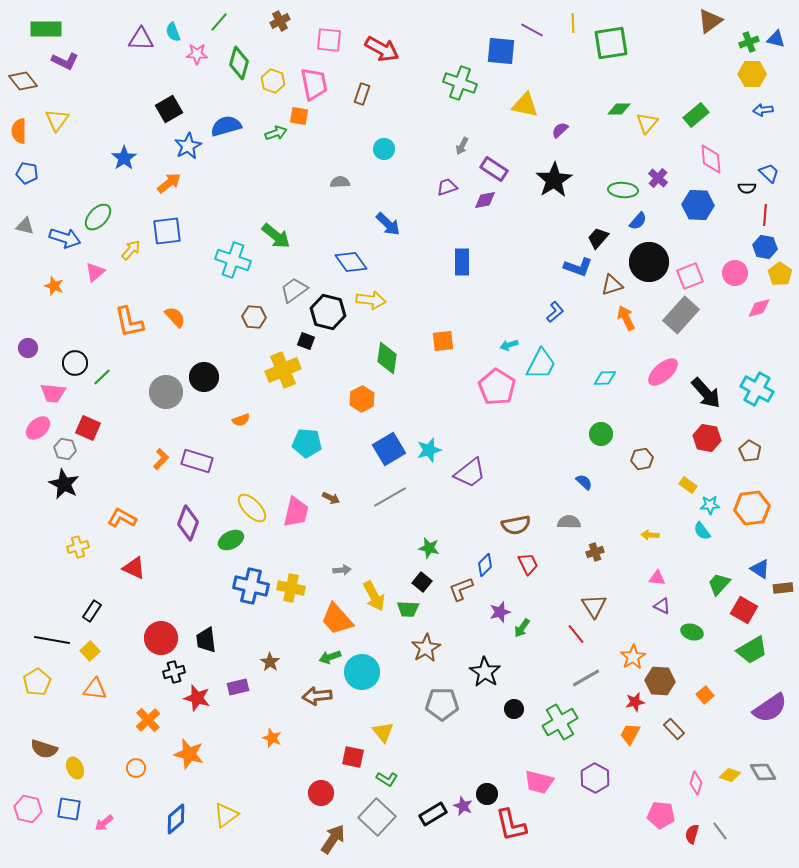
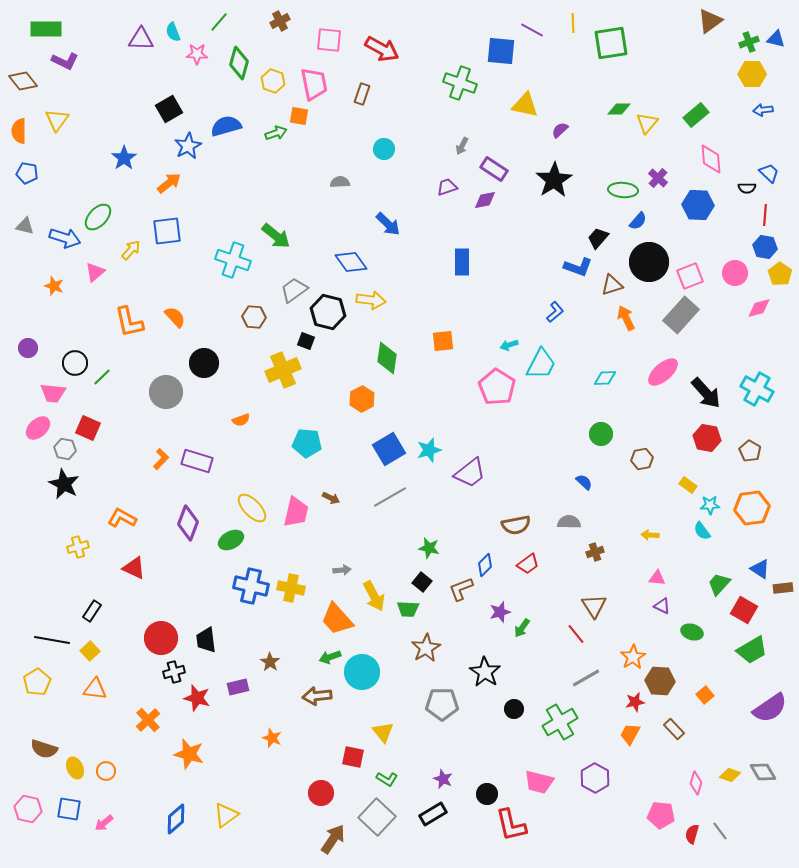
black circle at (204, 377): moved 14 px up
red trapezoid at (528, 564): rotated 80 degrees clockwise
orange circle at (136, 768): moved 30 px left, 3 px down
purple star at (463, 806): moved 20 px left, 27 px up
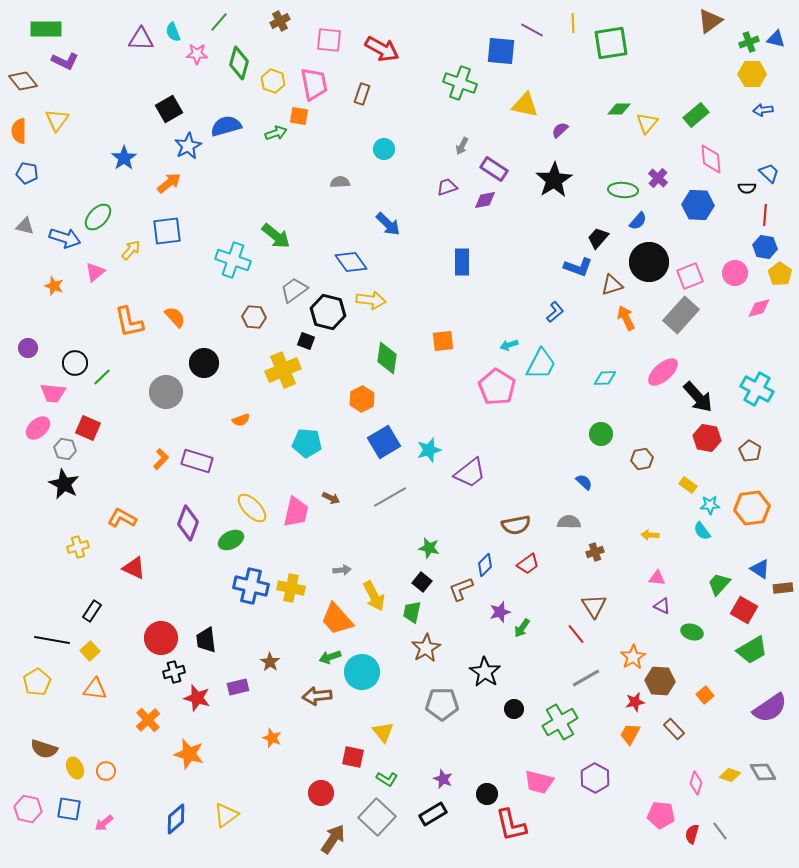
black arrow at (706, 393): moved 8 px left, 4 px down
blue square at (389, 449): moved 5 px left, 7 px up
green trapezoid at (408, 609): moved 4 px right, 3 px down; rotated 100 degrees clockwise
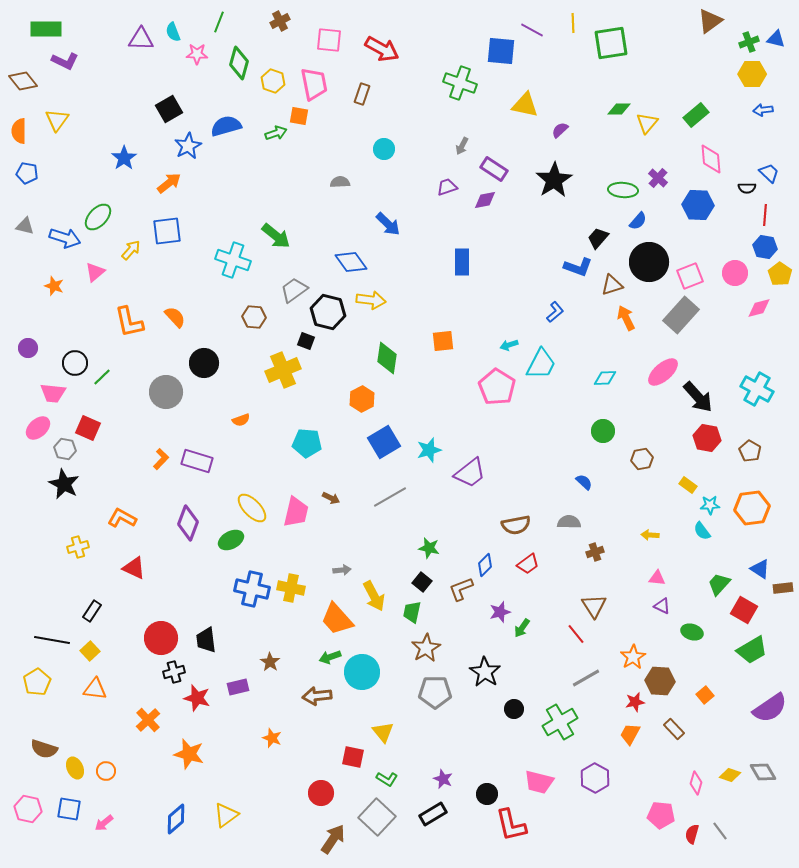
green line at (219, 22): rotated 20 degrees counterclockwise
green circle at (601, 434): moved 2 px right, 3 px up
blue cross at (251, 586): moved 1 px right, 3 px down
gray pentagon at (442, 704): moved 7 px left, 12 px up
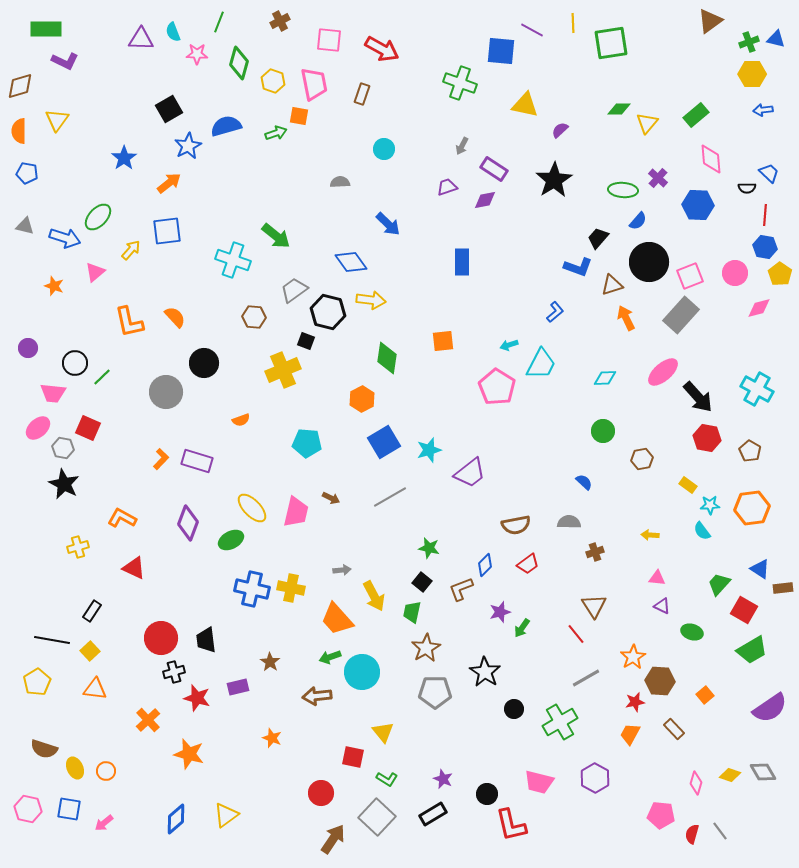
brown diamond at (23, 81): moved 3 px left, 5 px down; rotated 68 degrees counterclockwise
gray hexagon at (65, 449): moved 2 px left, 1 px up
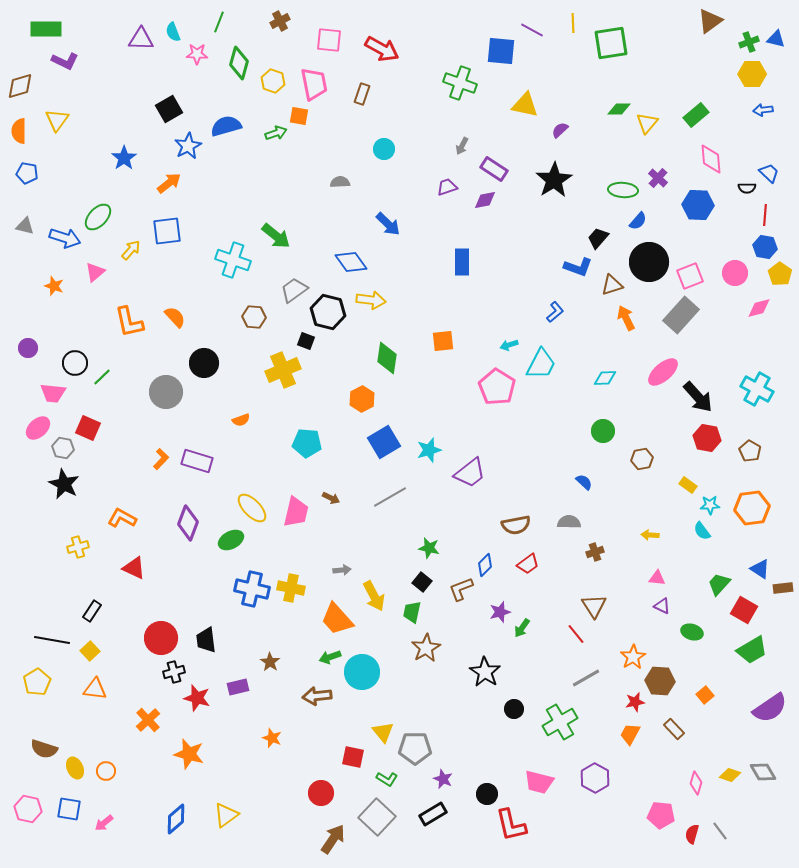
gray pentagon at (435, 692): moved 20 px left, 56 px down
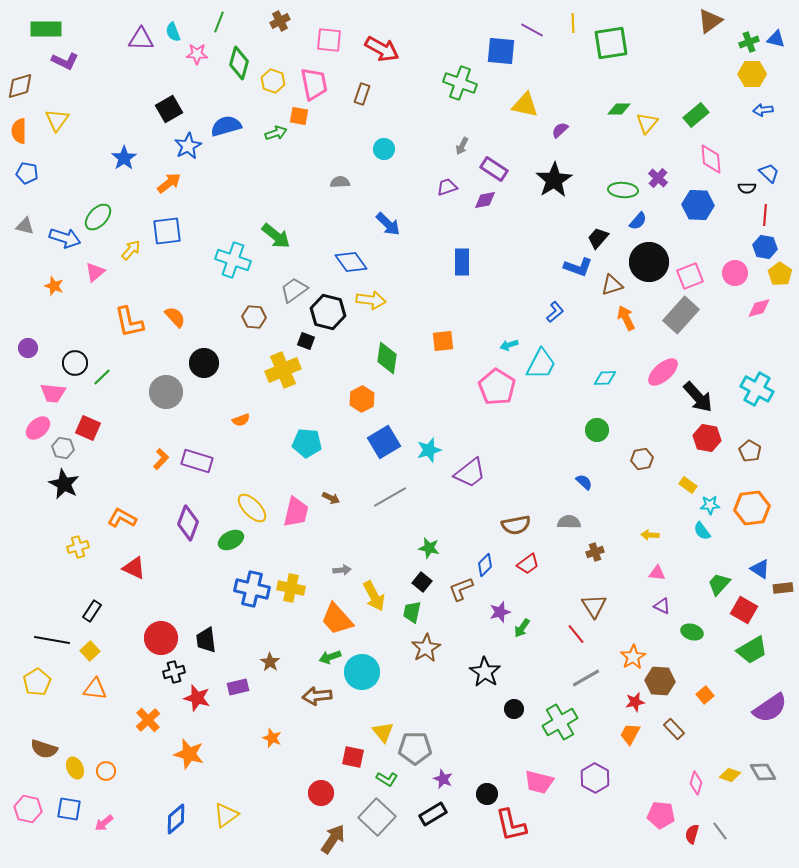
green circle at (603, 431): moved 6 px left, 1 px up
pink triangle at (657, 578): moved 5 px up
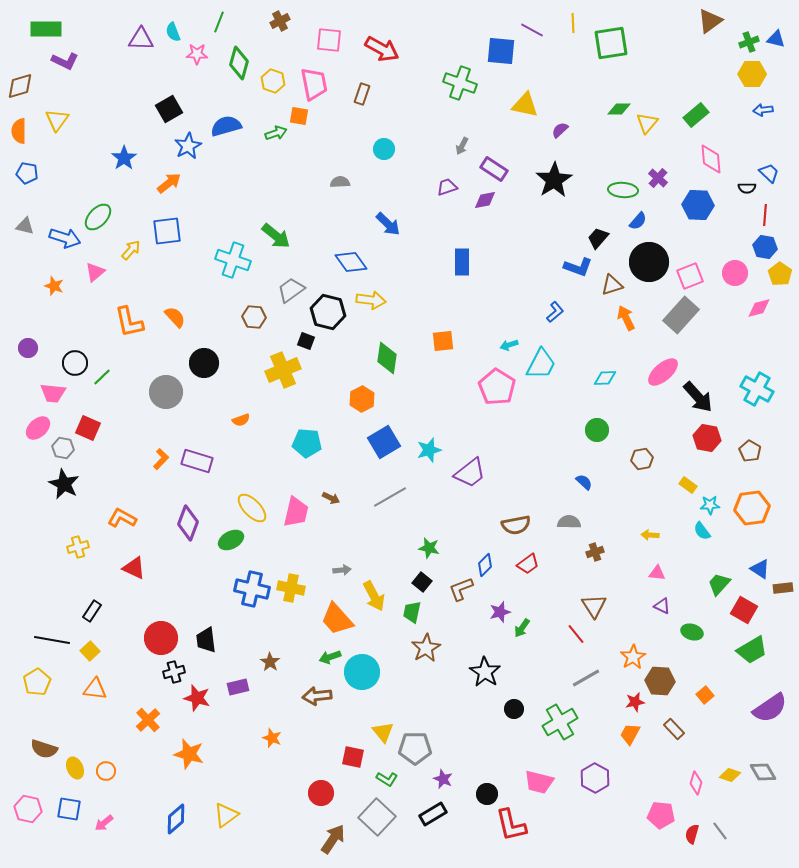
gray trapezoid at (294, 290): moved 3 px left
